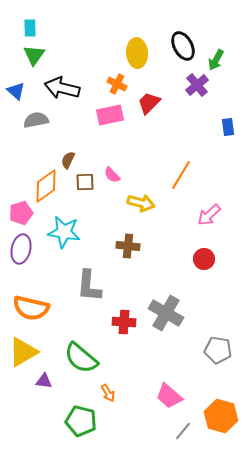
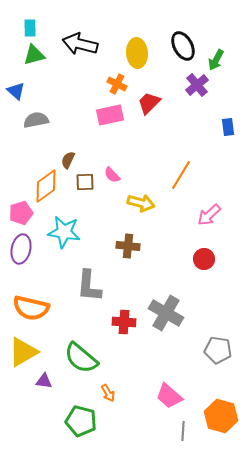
green triangle: rotated 40 degrees clockwise
black arrow: moved 18 px right, 44 px up
gray line: rotated 36 degrees counterclockwise
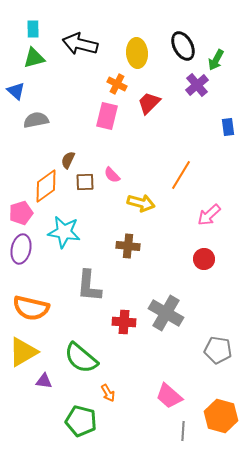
cyan rectangle: moved 3 px right, 1 px down
green triangle: moved 3 px down
pink rectangle: moved 3 px left, 1 px down; rotated 64 degrees counterclockwise
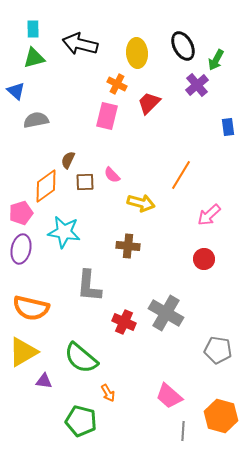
red cross: rotated 20 degrees clockwise
